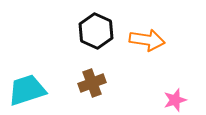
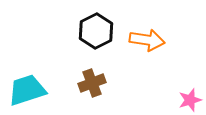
black hexagon: rotated 8 degrees clockwise
pink star: moved 15 px right
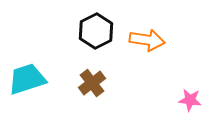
brown cross: rotated 16 degrees counterclockwise
cyan trapezoid: moved 11 px up
pink star: rotated 25 degrees clockwise
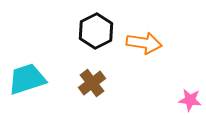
orange arrow: moved 3 px left, 3 px down
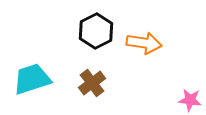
cyan trapezoid: moved 5 px right
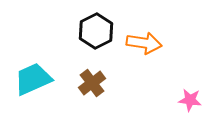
cyan trapezoid: moved 1 px right; rotated 6 degrees counterclockwise
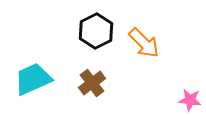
orange arrow: rotated 36 degrees clockwise
